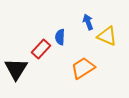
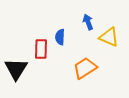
yellow triangle: moved 2 px right, 1 px down
red rectangle: rotated 42 degrees counterclockwise
orange trapezoid: moved 2 px right
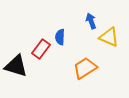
blue arrow: moved 3 px right, 1 px up
red rectangle: rotated 36 degrees clockwise
black triangle: moved 3 px up; rotated 45 degrees counterclockwise
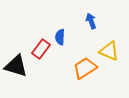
yellow triangle: moved 14 px down
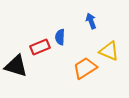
red rectangle: moved 1 px left, 2 px up; rotated 30 degrees clockwise
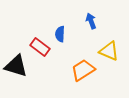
blue semicircle: moved 3 px up
red rectangle: rotated 60 degrees clockwise
orange trapezoid: moved 2 px left, 2 px down
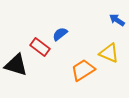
blue arrow: moved 26 px right, 1 px up; rotated 35 degrees counterclockwise
blue semicircle: rotated 49 degrees clockwise
yellow triangle: moved 2 px down
black triangle: moved 1 px up
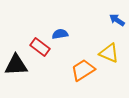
blue semicircle: rotated 28 degrees clockwise
black triangle: rotated 20 degrees counterclockwise
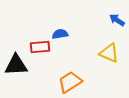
red rectangle: rotated 42 degrees counterclockwise
orange trapezoid: moved 13 px left, 12 px down
